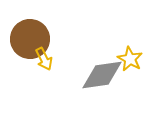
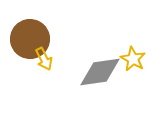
yellow star: moved 3 px right
gray diamond: moved 2 px left, 3 px up
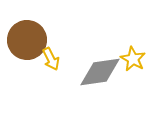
brown circle: moved 3 px left, 1 px down
yellow arrow: moved 7 px right
